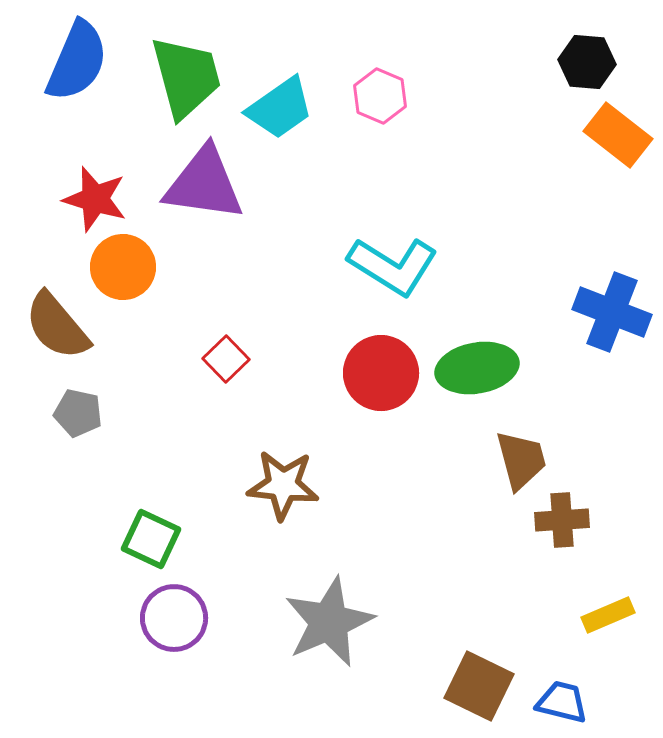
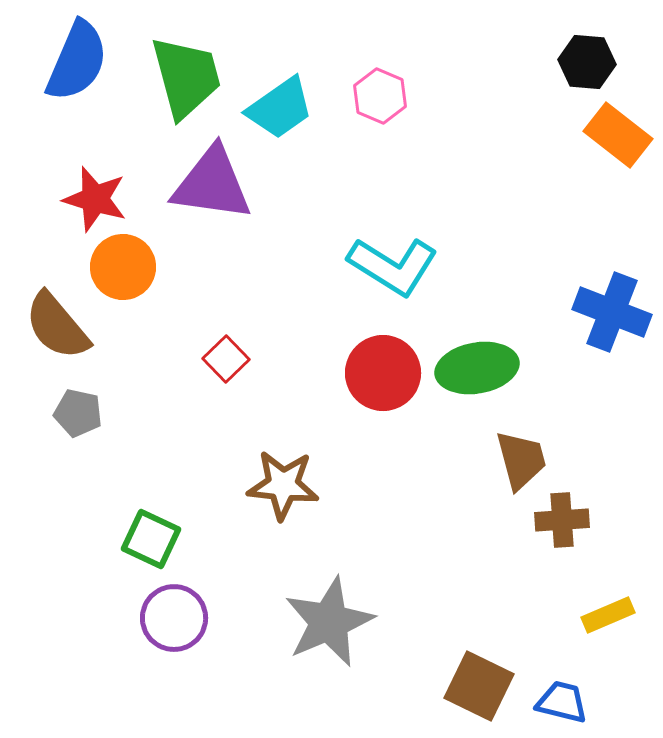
purple triangle: moved 8 px right
red circle: moved 2 px right
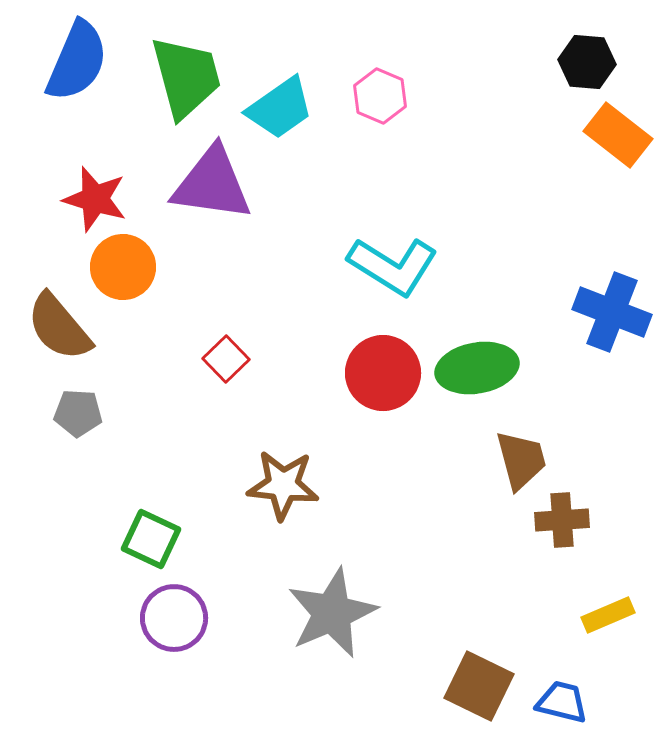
brown semicircle: moved 2 px right, 1 px down
gray pentagon: rotated 9 degrees counterclockwise
gray star: moved 3 px right, 9 px up
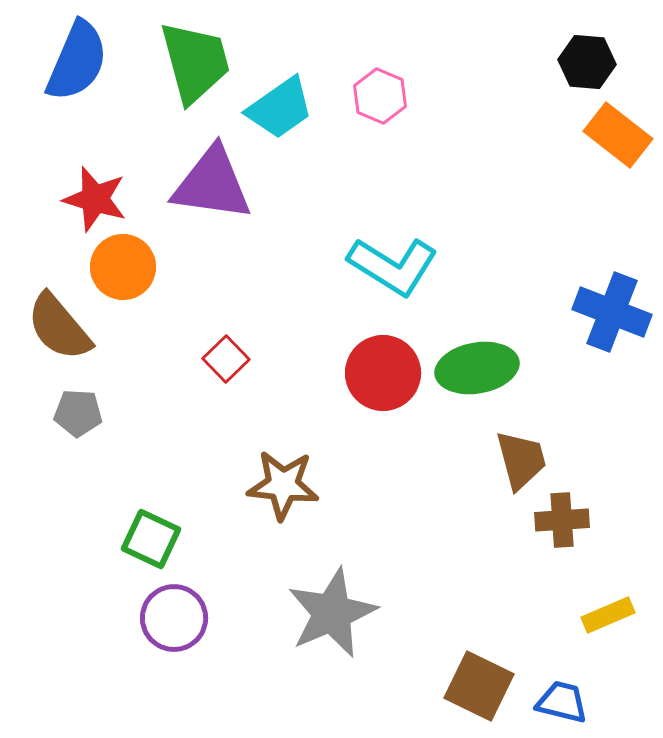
green trapezoid: moved 9 px right, 15 px up
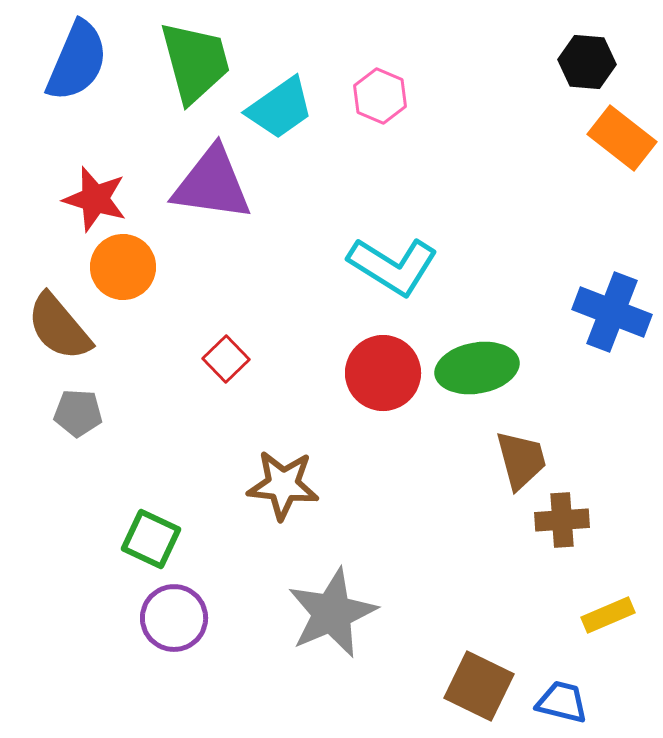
orange rectangle: moved 4 px right, 3 px down
